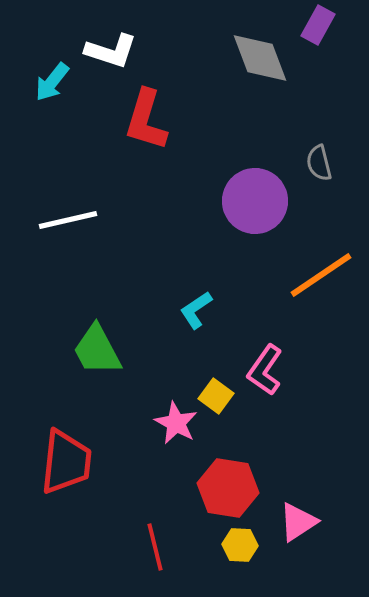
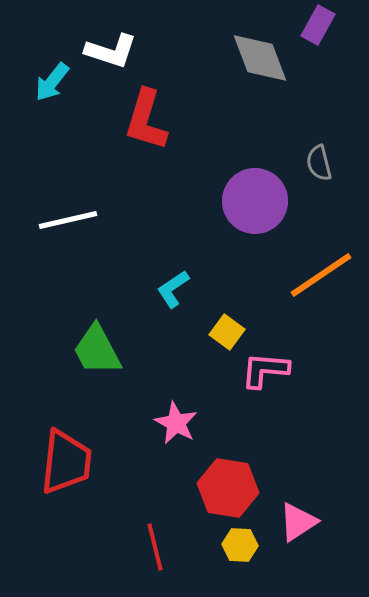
cyan L-shape: moved 23 px left, 21 px up
pink L-shape: rotated 60 degrees clockwise
yellow square: moved 11 px right, 64 px up
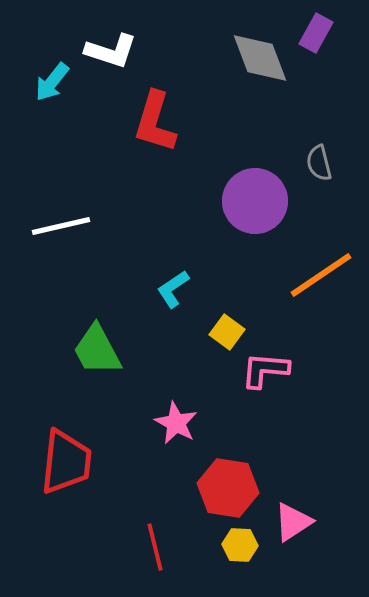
purple rectangle: moved 2 px left, 8 px down
red L-shape: moved 9 px right, 2 px down
white line: moved 7 px left, 6 px down
pink triangle: moved 5 px left
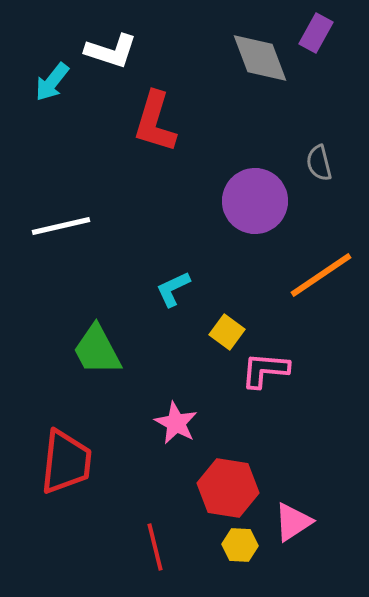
cyan L-shape: rotated 9 degrees clockwise
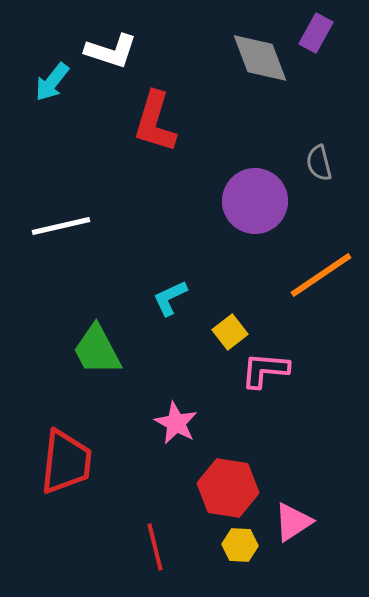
cyan L-shape: moved 3 px left, 9 px down
yellow square: moved 3 px right; rotated 16 degrees clockwise
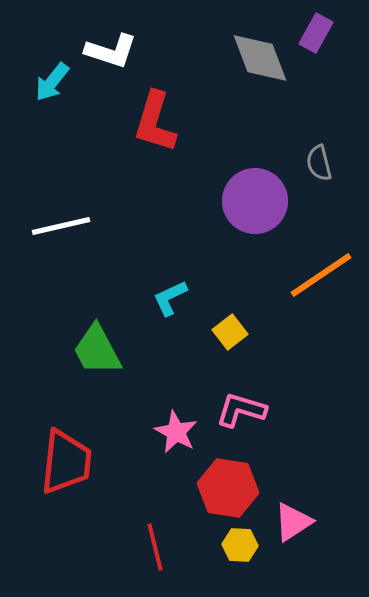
pink L-shape: moved 24 px left, 40 px down; rotated 12 degrees clockwise
pink star: moved 9 px down
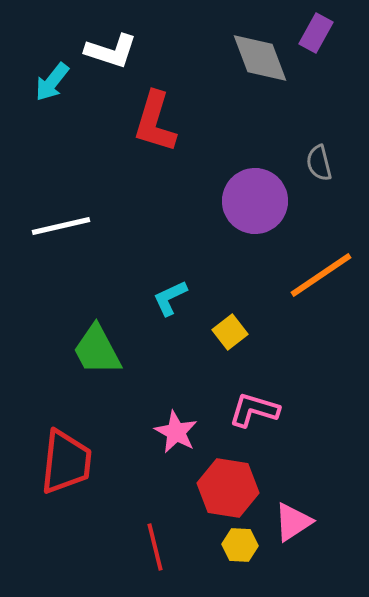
pink L-shape: moved 13 px right
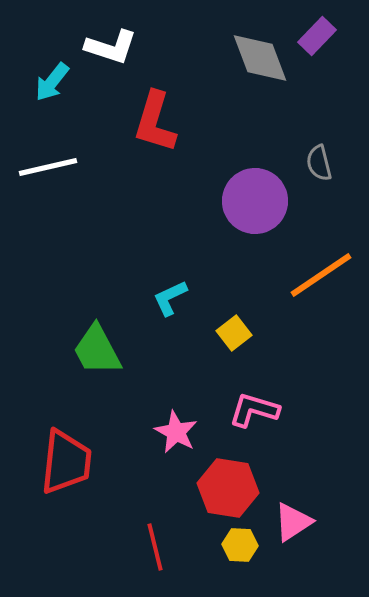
purple rectangle: moved 1 px right, 3 px down; rotated 15 degrees clockwise
white L-shape: moved 4 px up
white line: moved 13 px left, 59 px up
yellow square: moved 4 px right, 1 px down
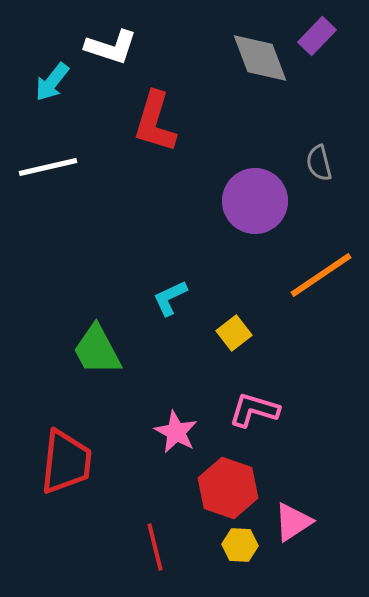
red hexagon: rotated 10 degrees clockwise
